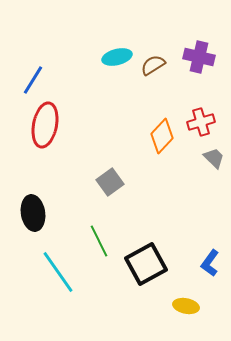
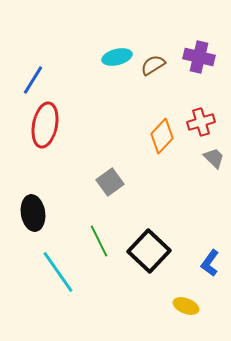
black square: moved 3 px right, 13 px up; rotated 18 degrees counterclockwise
yellow ellipse: rotated 10 degrees clockwise
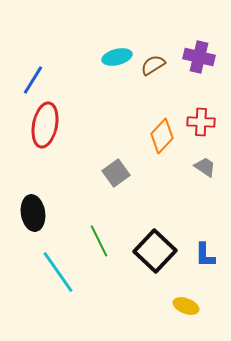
red cross: rotated 20 degrees clockwise
gray trapezoid: moved 9 px left, 9 px down; rotated 10 degrees counterclockwise
gray square: moved 6 px right, 9 px up
black square: moved 6 px right
blue L-shape: moved 5 px left, 8 px up; rotated 36 degrees counterclockwise
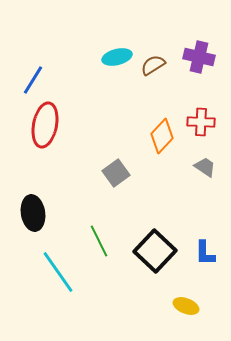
blue L-shape: moved 2 px up
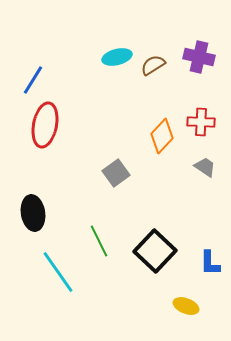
blue L-shape: moved 5 px right, 10 px down
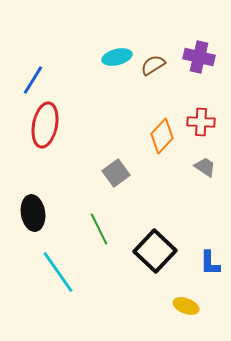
green line: moved 12 px up
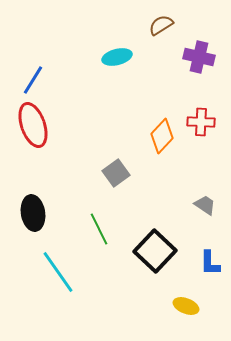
brown semicircle: moved 8 px right, 40 px up
red ellipse: moved 12 px left; rotated 30 degrees counterclockwise
gray trapezoid: moved 38 px down
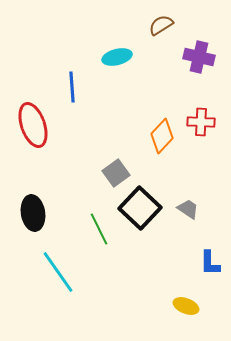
blue line: moved 39 px right, 7 px down; rotated 36 degrees counterclockwise
gray trapezoid: moved 17 px left, 4 px down
black square: moved 15 px left, 43 px up
